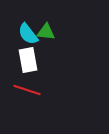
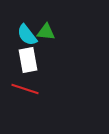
cyan semicircle: moved 1 px left, 1 px down
red line: moved 2 px left, 1 px up
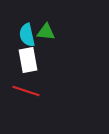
cyan semicircle: rotated 25 degrees clockwise
red line: moved 1 px right, 2 px down
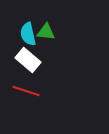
cyan semicircle: moved 1 px right, 1 px up
white rectangle: rotated 40 degrees counterclockwise
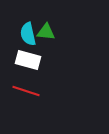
white rectangle: rotated 25 degrees counterclockwise
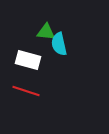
cyan semicircle: moved 31 px right, 10 px down
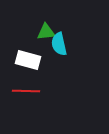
green triangle: rotated 12 degrees counterclockwise
red line: rotated 16 degrees counterclockwise
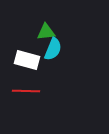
cyan semicircle: moved 6 px left, 5 px down; rotated 145 degrees counterclockwise
white rectangle: moved 1 px left
